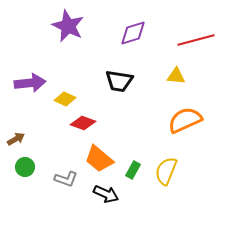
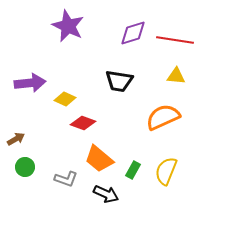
red line: moved 21 px left; rotated 24 degrees clockwise
orange semicircle: moved 22 px left, 3 px up
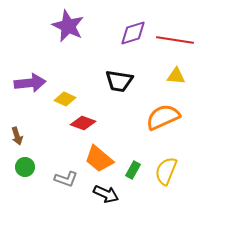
brown arrow: moved 1 px right, 3 px up; rotated 102 degrees clockwise
